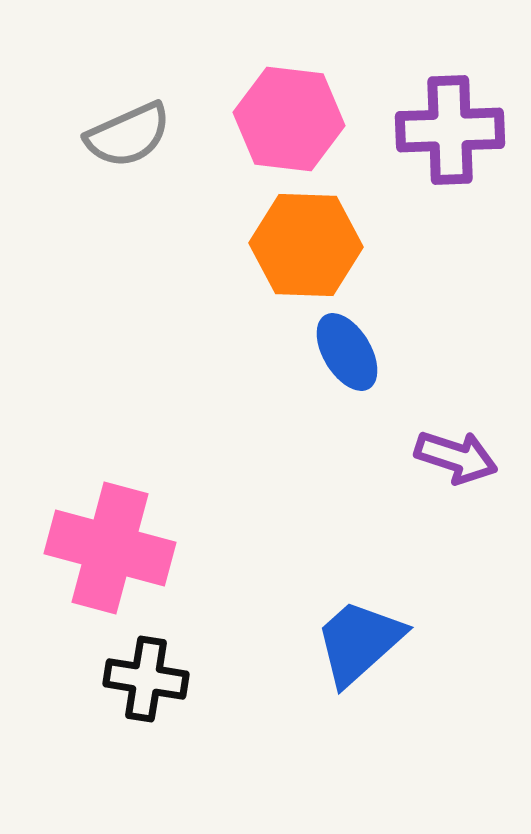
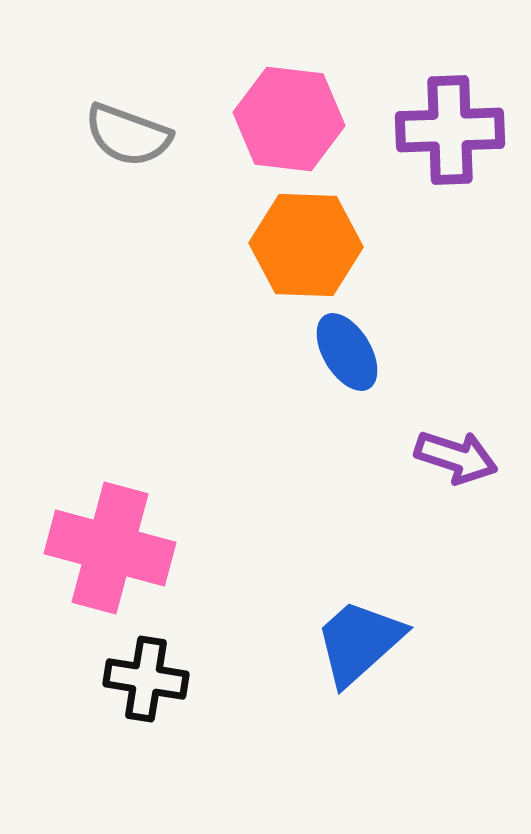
gray semicircle: rotated 44 degrees clockwise
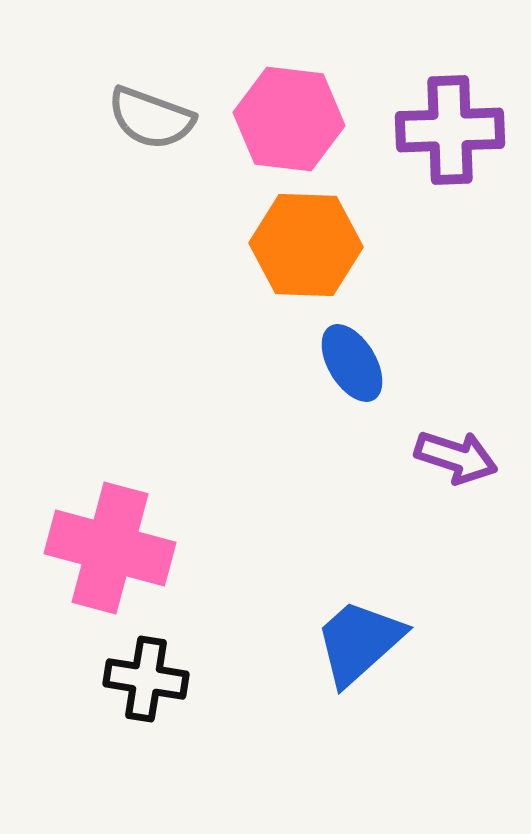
gray semicircle: moved 23 px right, 17 px up
blue ellipse: moved 5 px right, 11 px down
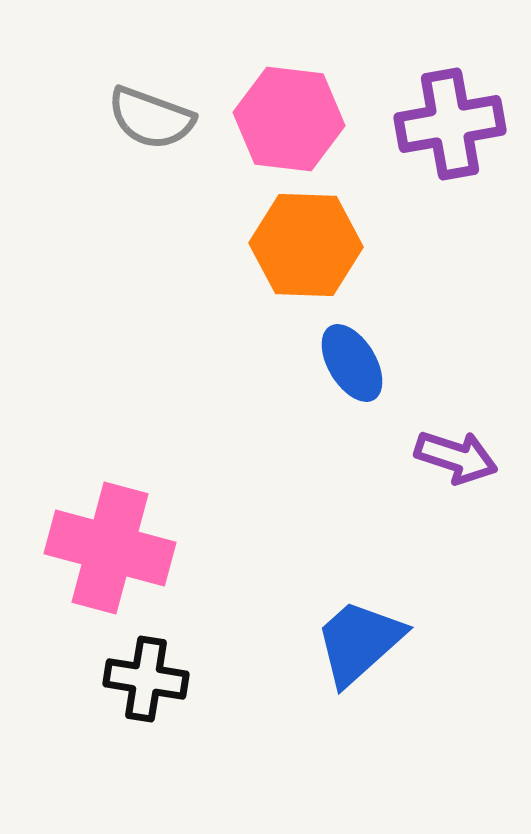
purple cross: moved 6 px up; rotated 8 degrees counterclockwise
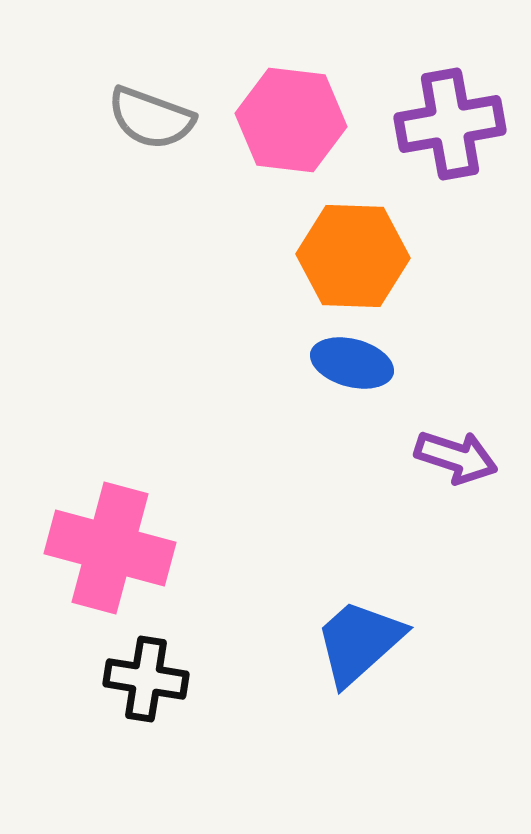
pink hexagon: moved 2 px right, 1 px down
orange hexagon: moved 47 px right, 11 px down
blue ellipse: rotated 44 degrees counterclockwise
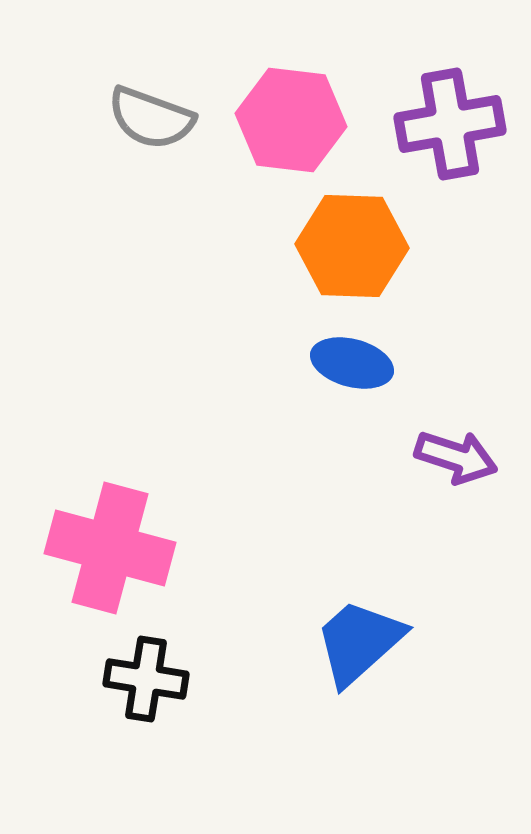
orange hexagon: moved 1 px left, 10 px up
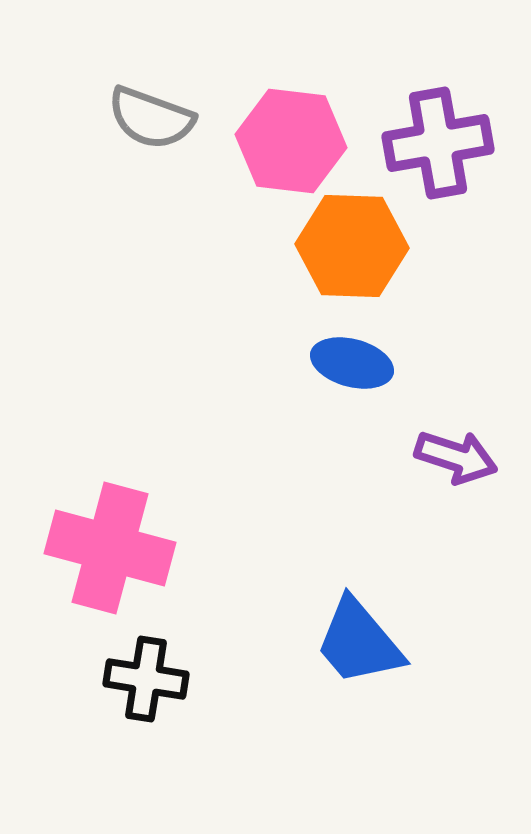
pink hexagon: moved 21 px down
purple cross: moved 12 px left, 19 px down
blue trapezoid: rotated 88 degrees counterclockwise
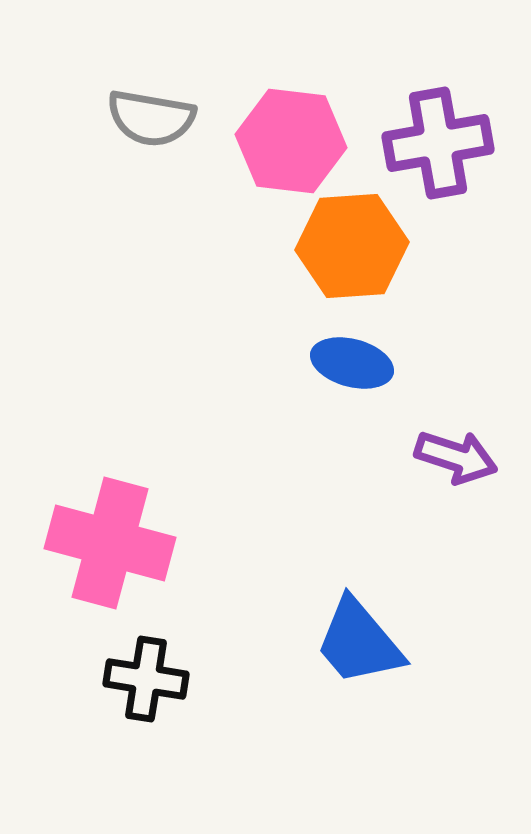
gray semicircle: rotated 10 degrees counterclockwise
orange hexagon: rotated 6 degrees counterclockwise
pink cross: moved 5 px up
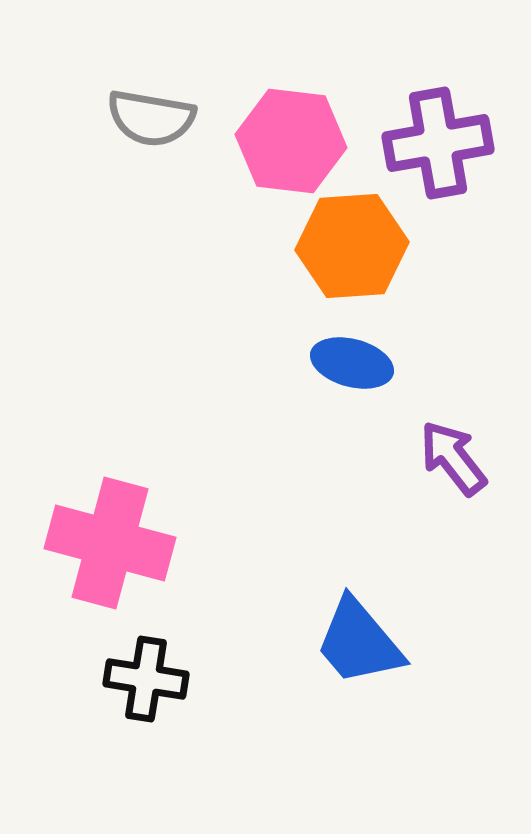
purple arrow: moved 3 px left, 1 px down; rotated 146 degrees counterclockwise
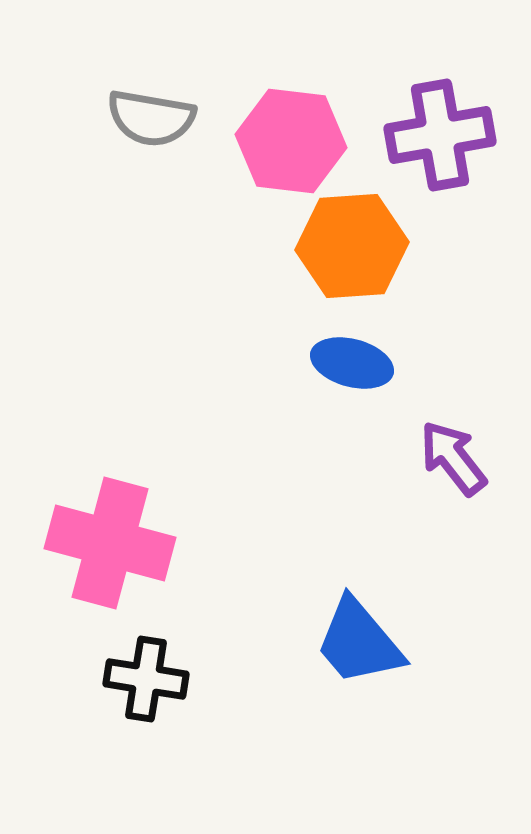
purple cross: moved 2 px right, 8 px up
